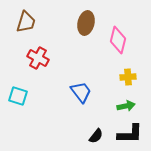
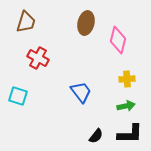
yellow cross: moved 1 px left, 2 px down
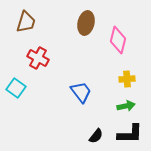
cyan square: moved 2 px left, 8 px up; rotated 18 degrees clockwise
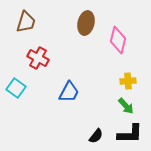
yellow cross: moved 1 px right, 2 px down
blue trapezoid: moved 12 px left; rotated 65 degrees clockwise
green arrow: rotated 60 degrees clockwise
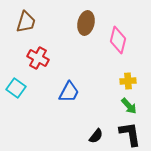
green arrow: moved 3 px right
black L-shape: rotated 100 degrees counterclockwise
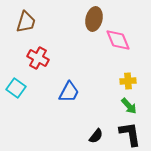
brown ellipse: moved 8 px right, 4 px up
pink diamond: rotated 36 degrees counterclockwise
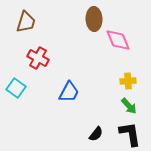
brown ellipse: rotated 15 degrees counterclockwise
black semicircle: moved 2 px up
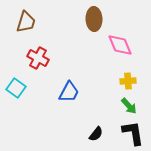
pink diamond: moved 2 px right, 5 px down
black L-shape: moved 3 px right, 1 px up
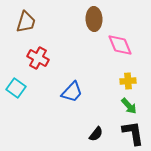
blue trapezoid: moved 3 px right; rotated 15 degrees clockwise
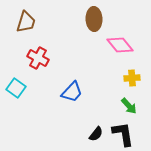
pink diamond: rotated 16 degrees counterclockwise
yellow cross: moved 4 px right, 3 px up
black L-shape: moved 10 px left, 1 px down
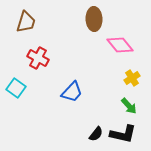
yellow cross: rotated 28 degrees counterclockwise
black L-shape: rotated 112 degrees clockwise
